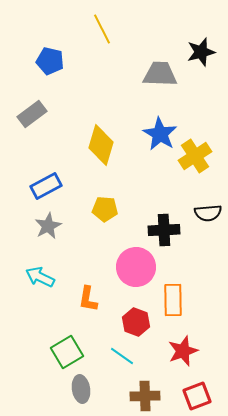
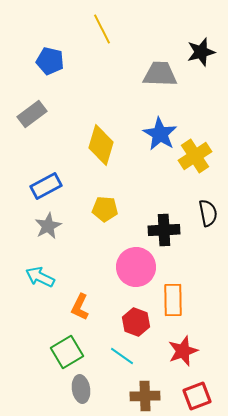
black semicircle: rotated 96 degrees counterclockwise
orange L-shape: moved 8 px left, 8 px down; rotated 16 degrees clockwise
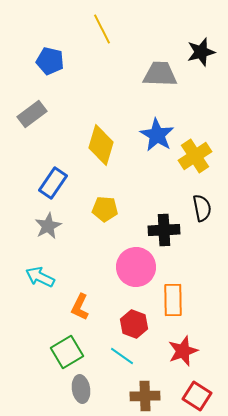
blue star: moved 3 px left, 1 px down
blue rectangle: moved 7 px right, 3 px up; rotated 28 degrees counterclockwise
black semicircle: moved 6 px left, 5 px up
red hexagon: moved 2 px left, 2 px down
red square: rotated 36 degrees counterclockwise
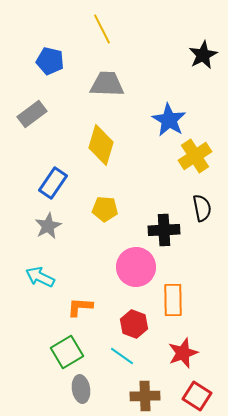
black star: moved 2 px right, 3 px down; rotated 12 degrees counterclockwise
gray trapezoid: moved 53 px left, 10 px down
blue star: moved 12 px right, 15 px up
orange L-shape: rotated 68 degrees clockwise
red star: moved 2 px down
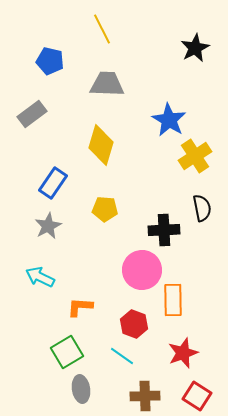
black star: moved 8 px left, 7 px up
pink circle: moved 6 px right, 3 px down
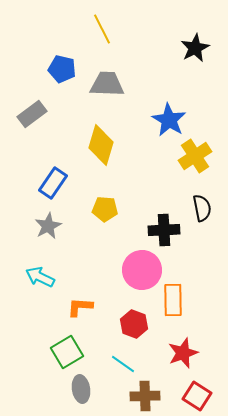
blue pentagon: moved 12 px right, 8 px down
cyan line: moved 1 px right, 8 px down
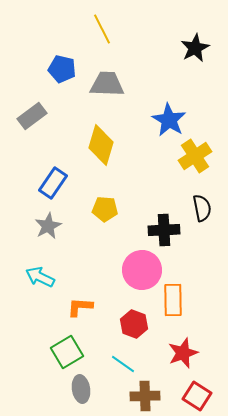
gray rectangle: moved 2 px down
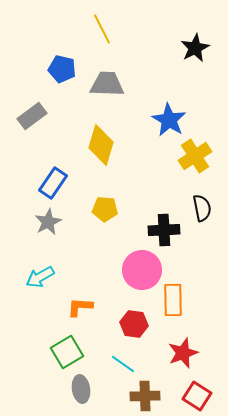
gray star: moved 4 px up
cyan arrow: rotated 56 degrees counterclockwise
red hexagon: rotated 12 degrees counterclockwise
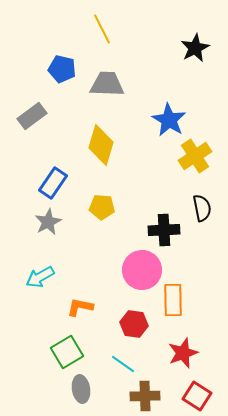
yellow pentagon: moved 3 px left, 2 px up
orange L-shape: rotated 8 degrees clockwise
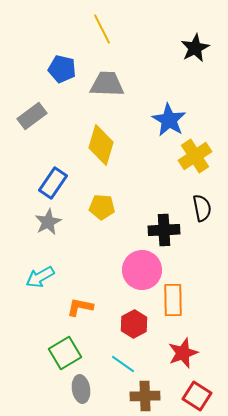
red hexagon: rotated 24 degrees clockwise
green square: moved 2 px left, 1 px down
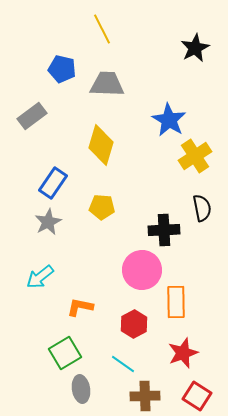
cyan arrow: rotated 8 degrees counterclockwise
orange rectangle: moved 3 px right, 2 px down
